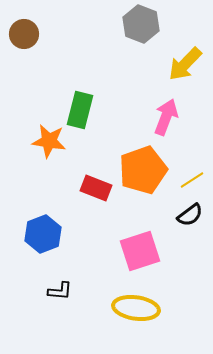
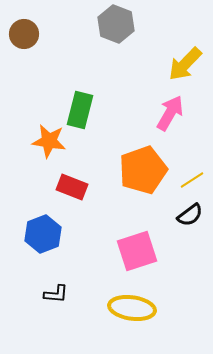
gray hexagon: moved 25 px left
pink arrow: moved 4 px right, 4 px up; rotated 9 degrees clockwise
red rectangle: moved 24 px left, 1 px up
pink square: moved 3 px left
black L-shape: moved 4 px left, 3 px down
yellow ellipse: moved 4 px left
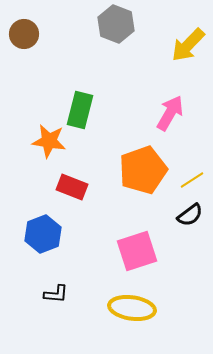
yellow arrow: moved 3 px right, 19 px up
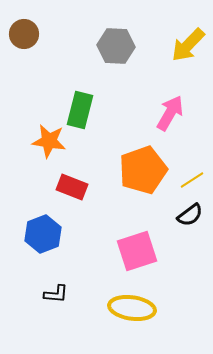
gray hexagon: moved 22 px down; rotated 18 degrees counterclockwise
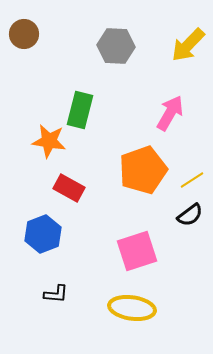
red rectangle: moved 3 px left, 1 px down; rotated 8 degrees clockwise
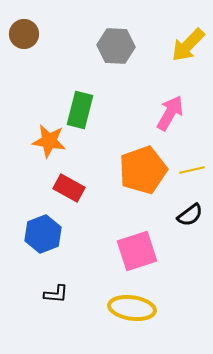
yellow line: moved 10 px up; rotated 20 degrees clockwise
